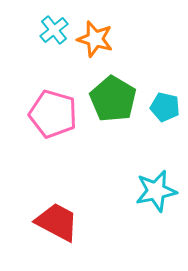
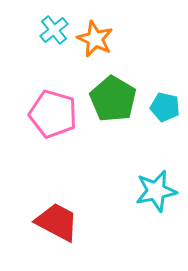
orange star: rotated 9 degrees clockwise
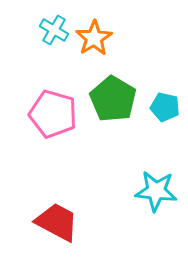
cyan cross: rotated 20 degrees counterclockwise
orange star: moved 1 px left, 1 px up; rotated 15 degrees clockwise
cyan star: rotated 18 degrees clockwise
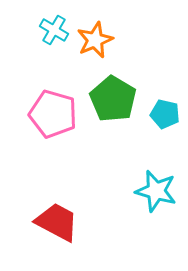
orange star: moved 1 px right, 2 px down; rotated 9 degrees clockwise
cyan pentagon: moved 7 px down
cyan star: rotated 9 degrees clockwise
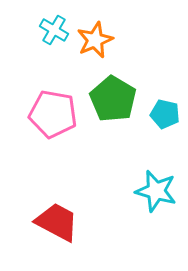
pink pentagon: rotated 6 degrees counterclockwise
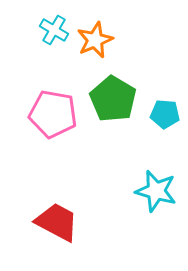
cyan pentagon: rotated 8 degrees counterclockwise
